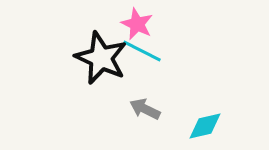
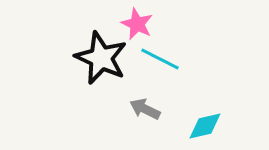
cyan line: moved 18 px right, 8 px down
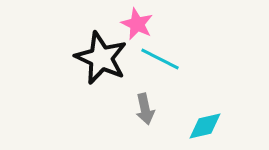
gray arrow: rotated 128 degrees counterclockwise
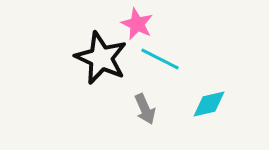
gray arrow: rotated 12 degrees counterclockwise
cyan diamond: moved 4 px right, 22 px up
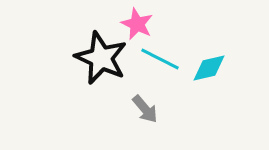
cyan diamond: moved 36 px up
gray arrow: rotated 16 degrees counterclockwise
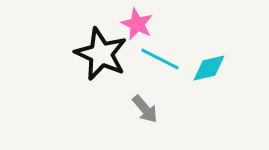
black star: moved 4 px up
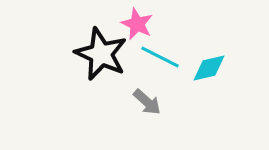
cyan line: moved 2 px up
gray arrow: moved 2 px right, 7 px up; rotated 8 degrees counterclockwise
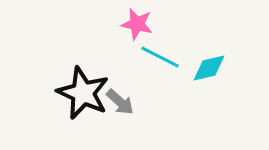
pink star: rotated 12 degrees counterclockwise
black star: moved 18 px left, 39 px down
gray arrow: moved 27 px left
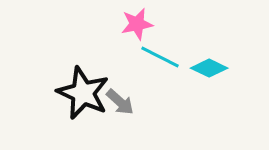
pink star: rotated 24 degrees counterclockwise
cyan diamond: rotated 39 degrees clockwise
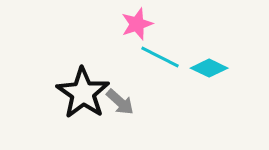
pink star: rotated 8 degrees counterclockwise
black star: rotated 10 degrees clockwise
